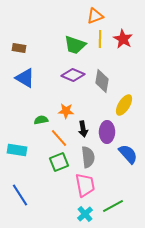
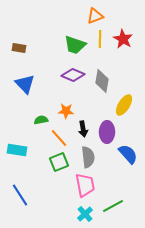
blue triangle: moved 6 px down; rotated 15 degrees clockwise
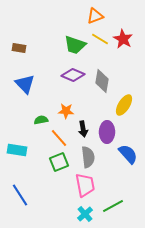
yellow line: rotated 60 degrees counterclockwise
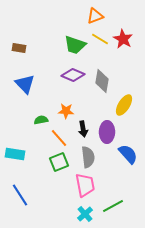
cyan rectangle: moved 2 px left, 4 px down
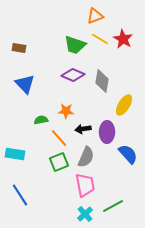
black arrow: rotated 91 degrees clockwise
gray semicircle: moved 2 px left; rotated 30 degrees clockwise
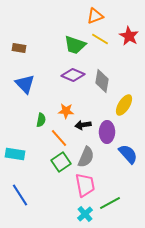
red star: moved 6 px right, 3 px up
green semicircle: rotated 112 degrees clockwise
black arrow: moved 4 px up
green square: moved 2 px right; rotated 12 degrees counterclockwise
green line: moved 3 px left, 3 px up
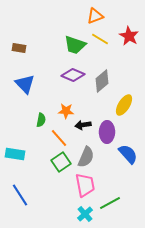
gray diamond: rotated 40 degrees clockwise
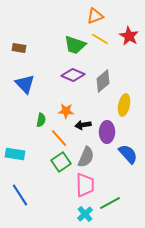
gray diamond: moved 1 px right
yellow ellipse: rotated 20 degrees counterclockwise
pink trapezoid: rotated 10 degrees clockwise
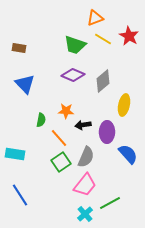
orange triangle: moved 2 px down
yellow line: moved 3 px right
pink trapezoid: rotated 40 degrees clockwise
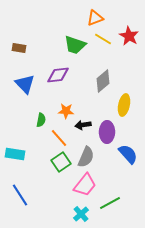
purple diamond: moved 15 px left; rotated 30 degrees counterclockwise
cyan cross: moved 4 px left
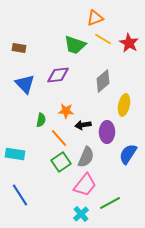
red star: moved 7 px down
blue semicircle: rotated 105 degrees counterclockwise
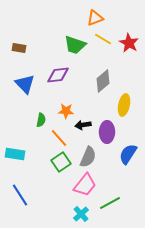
gray semicircle: moved 2 px right
